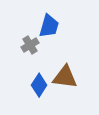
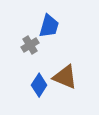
brown triangle: rotated 16 degrees clockwise
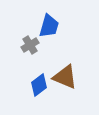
blue diamond: rotated 20 degrees clockwise
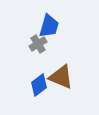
gray cross: moved 8 px right, 1 px up
brown triangle: moved 4 px left
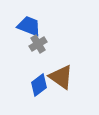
blue trapezoid: moved 20 px left; rotated 85 degrees counterclockwise
brown triangle: rotated 12 degrees clockwise
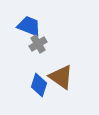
blue diamond: rotated 35 degrees counterclockwise
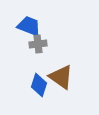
gray cross: rotated 24 degrees clockwise
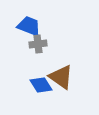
blue diamond: moved 2 px right; rotated 50 degrees counterclockwise
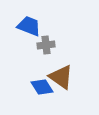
gray cross: moved 8 px right, 1 px down
blue diamond: moved 1 px right, 2 px down
